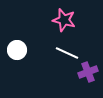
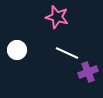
pink star: moved 7 px left, 3 px up
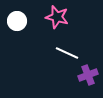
white circle: moved 29 px up
purple cross: moved 3 px down
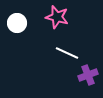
white circle: moved 2 px down
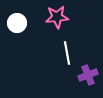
pink star: rotated 20 degrees counterclockwise
white line: rotated 55 degrees clockwise
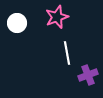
pink star: rotated 15 degrees counterclockwise
